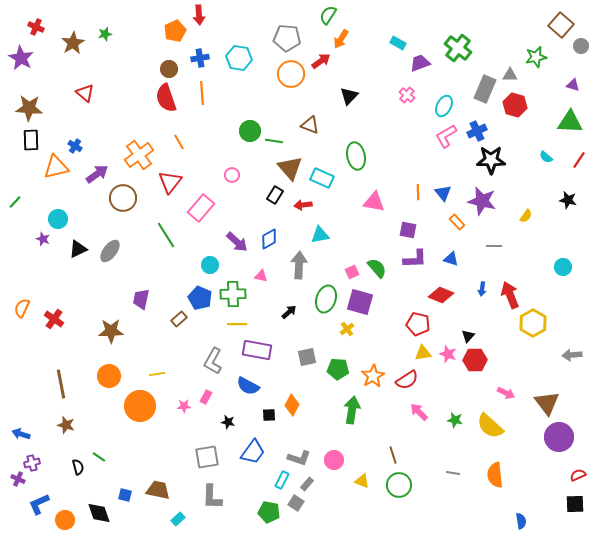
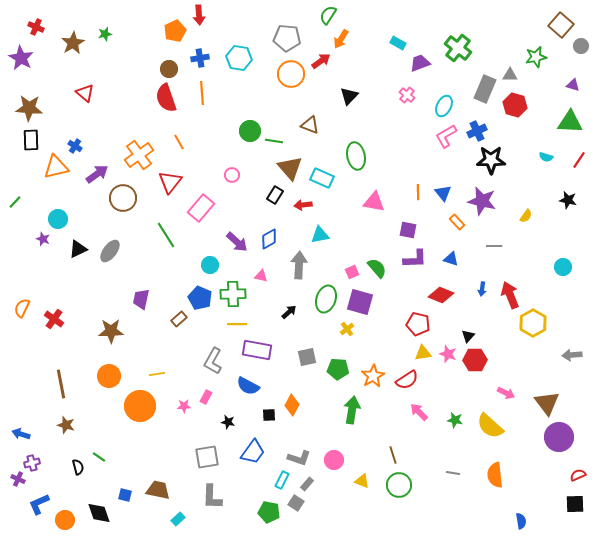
cyan semicircle at (546, 157): rotated 24 degrees counterclockwise
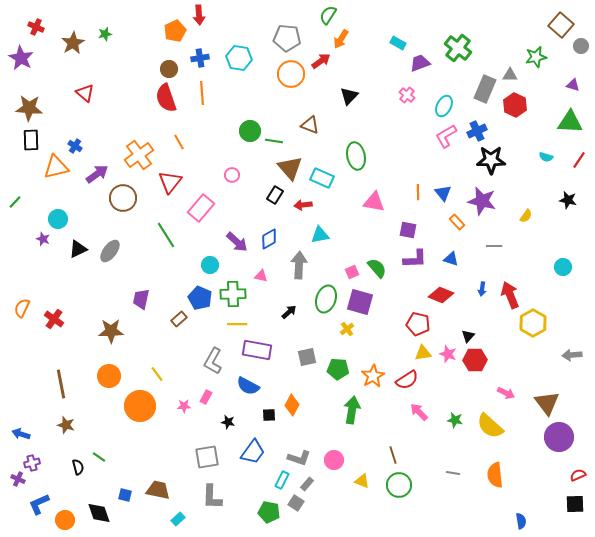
red hexagon at (515, 105): rotated 10 degrees clockwise
yellow line at (157, 374): rotated 63 degrees clockwise
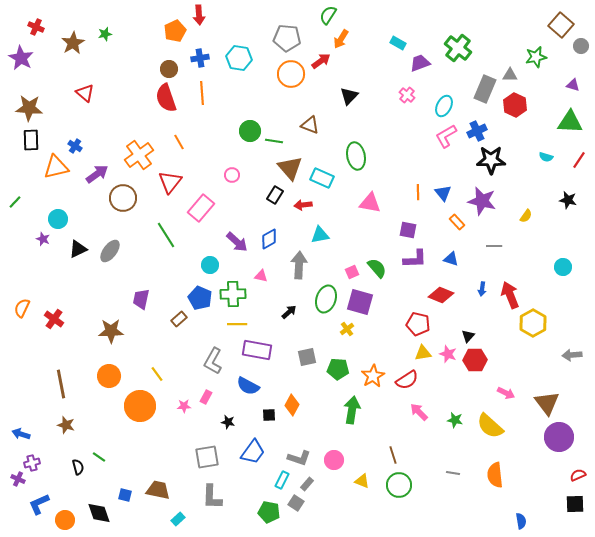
pink triangle at (374, 202): moved 4 px left, 1 px down
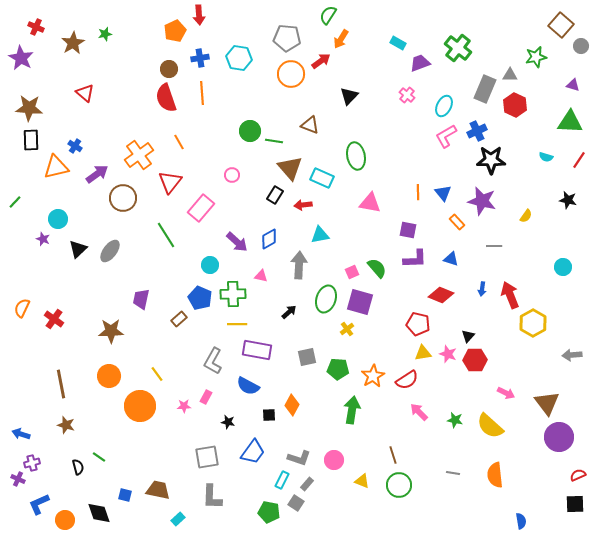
black triangle at (78, 249): rotated 18 degrees counterclockwise
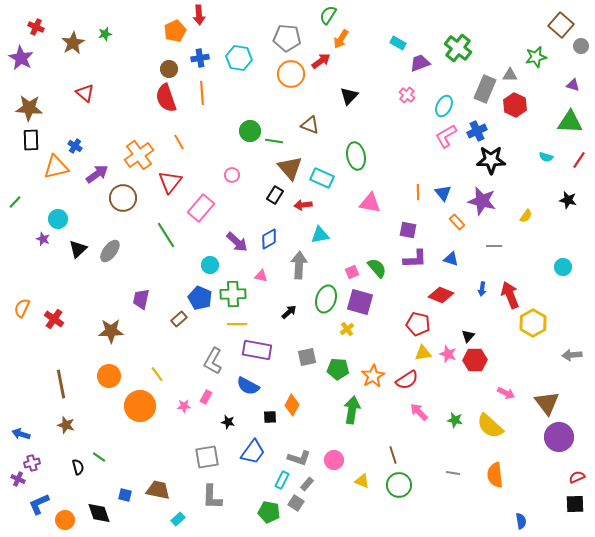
black square at (269, 415): moved 1 px right, 2 px down
red semicircle at (578, 475): moved 1 px left, 2 px down
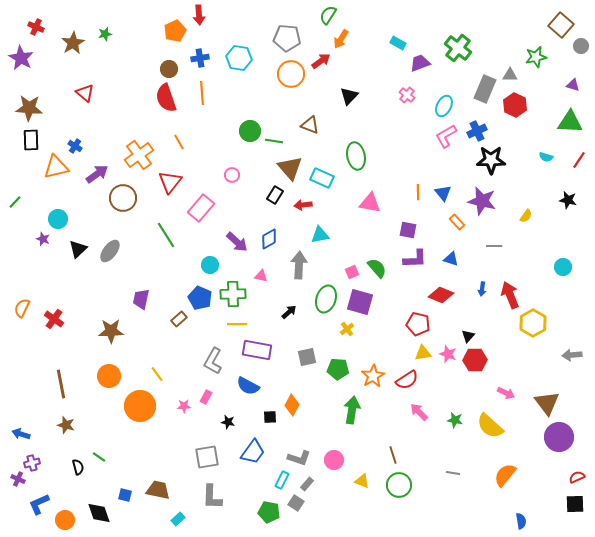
orange semicircle at (495, 475): moved 10 px right; rotated 45 degrees clockwise
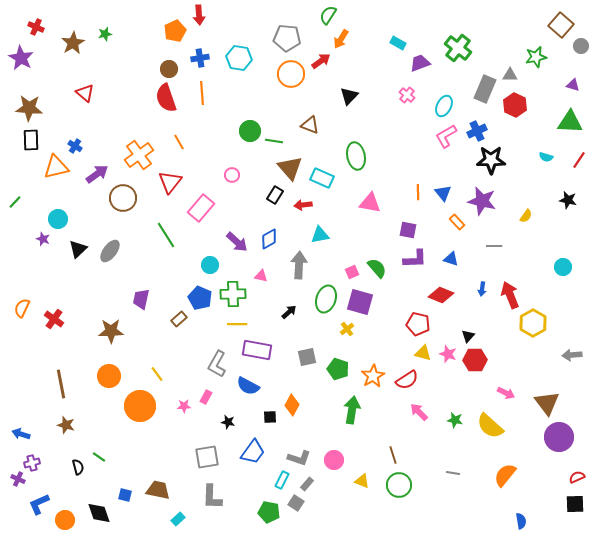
yellow triangle at (423, 353): rotated 24 degrees clockwise
gray L-shape at (213, 361): moved 4 px right, 3 px down
green pentagon at (338, 369): rotated 15 degrees clockwise
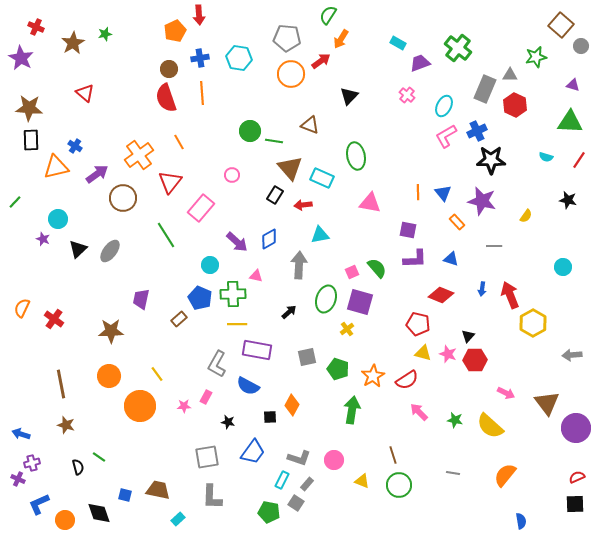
pink triangle at (261, 276): moved 5 px left
purple circle at (559, 437): moved 17 px right, 9 px up
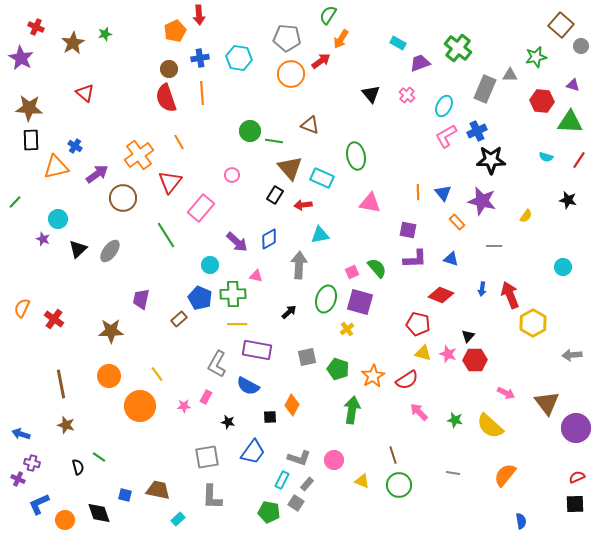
black triangle at (349, 96): moved 22 px right, 2 px up; rotated 24 degrees counterclockwise
red hexagon at (515, 105): moved 27 px right, 4 px up; rotated 20 degrees counterclockwise
purple cross at (32, 463): rotated 28 degrees clockwise
